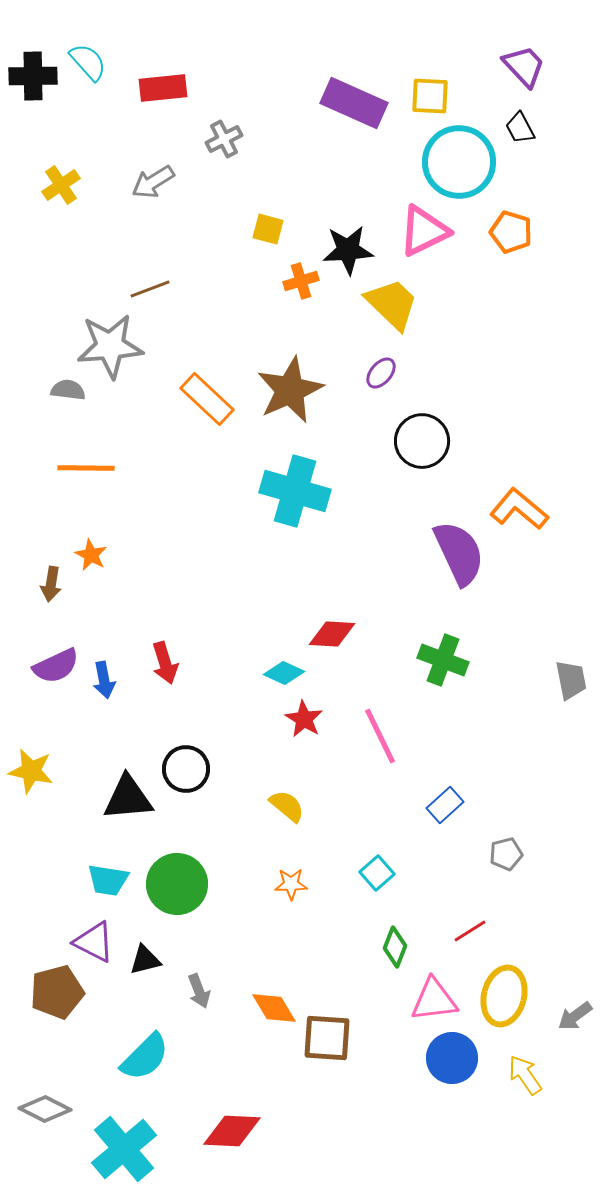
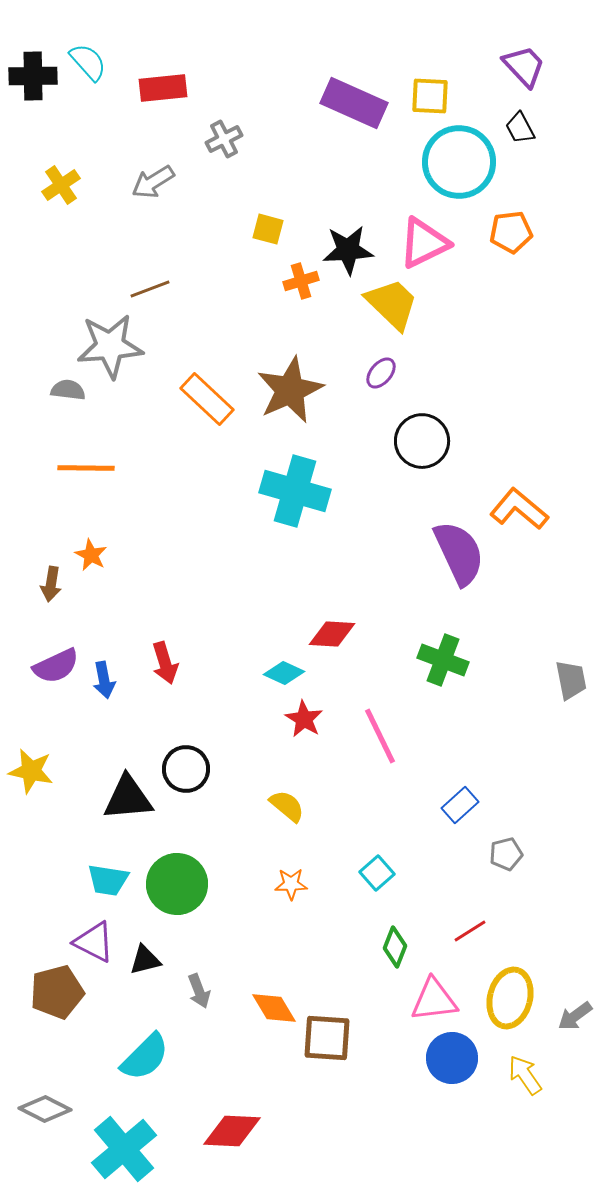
pink triangle at (424, 231): moved 12 px down
orange pentagon at (511, 232): rotated 24 degrees counterclockwise
blue rectangle at (445, 805): moved 15 px right
yellow ellipse at (504, 996): moved 6 px right, 2 px down
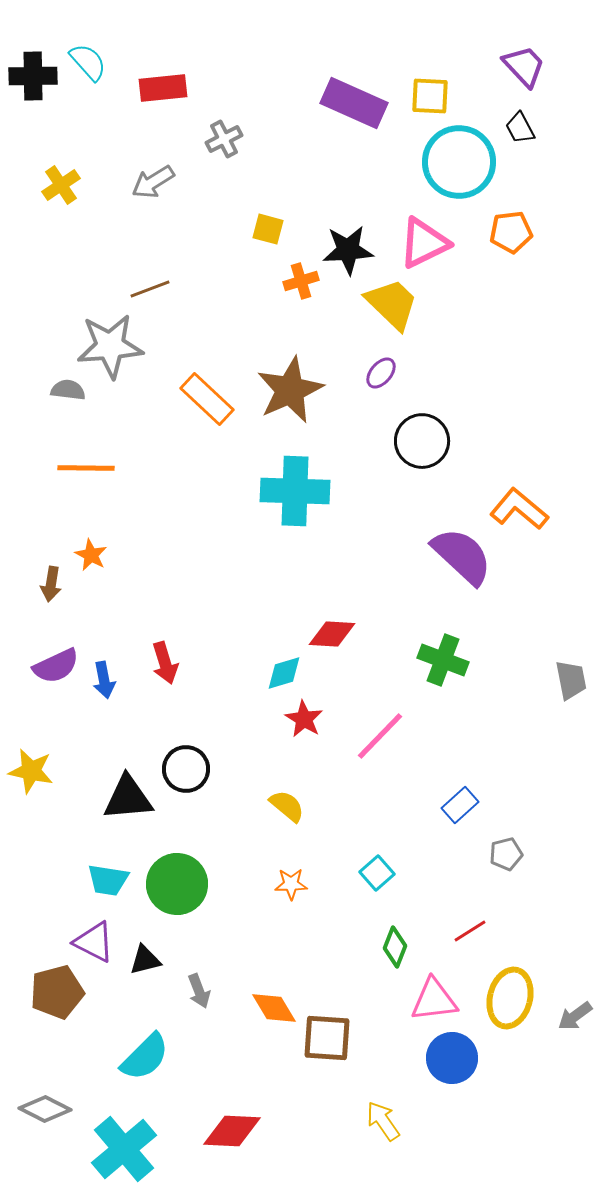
cyan cross at (295, 491): rotated 14 degrees counterclockwise
purple semicircle at (459, 553): moved 3 px right, 3 px down; rotated 22 degrees counterclockwise
cyan diamond at (284, 673): rotated 42 degrees counterclockwise
pink line at (380, 736): rotated 70 degrees clockwise
yellow arrow at (525, 1075): moved 142 px left, 46 px down
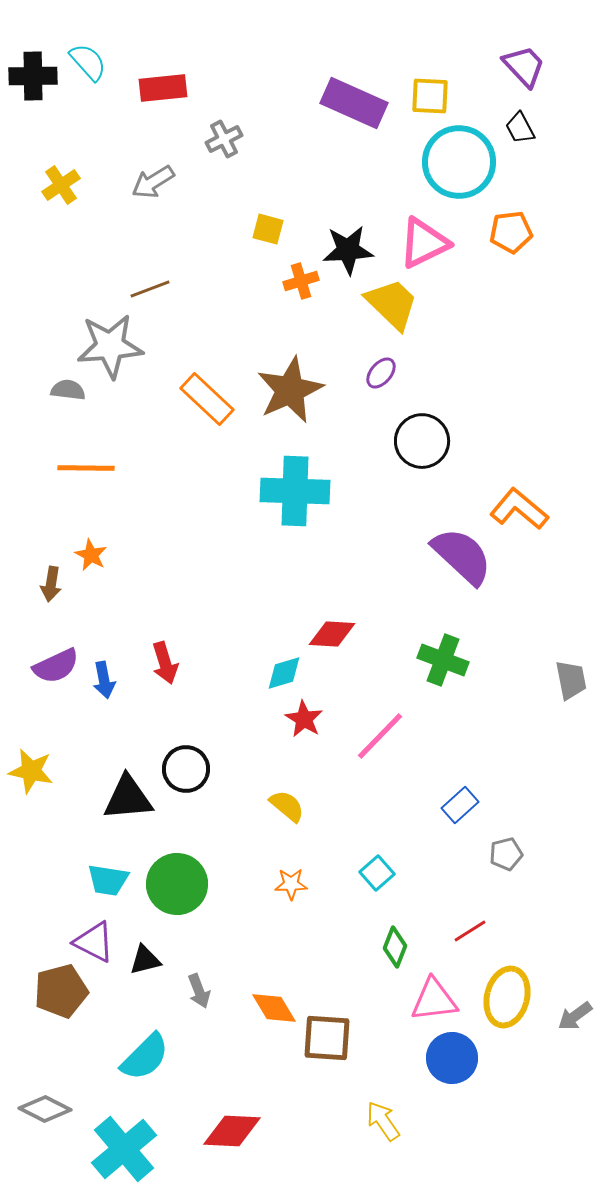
brown pentagon at (57, 992): moved 4 px right, 1 px up
yellow ellipse at (510, 998): moved 3 px left, 1 px up
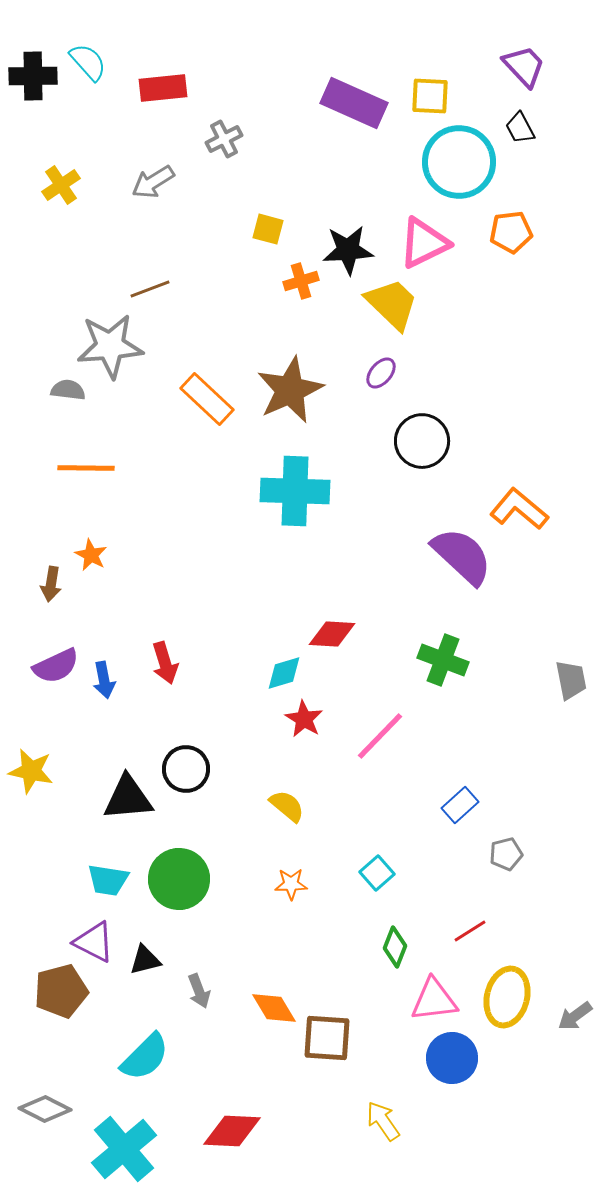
green circle at (177, 884): moved 2 px right, 5 px up
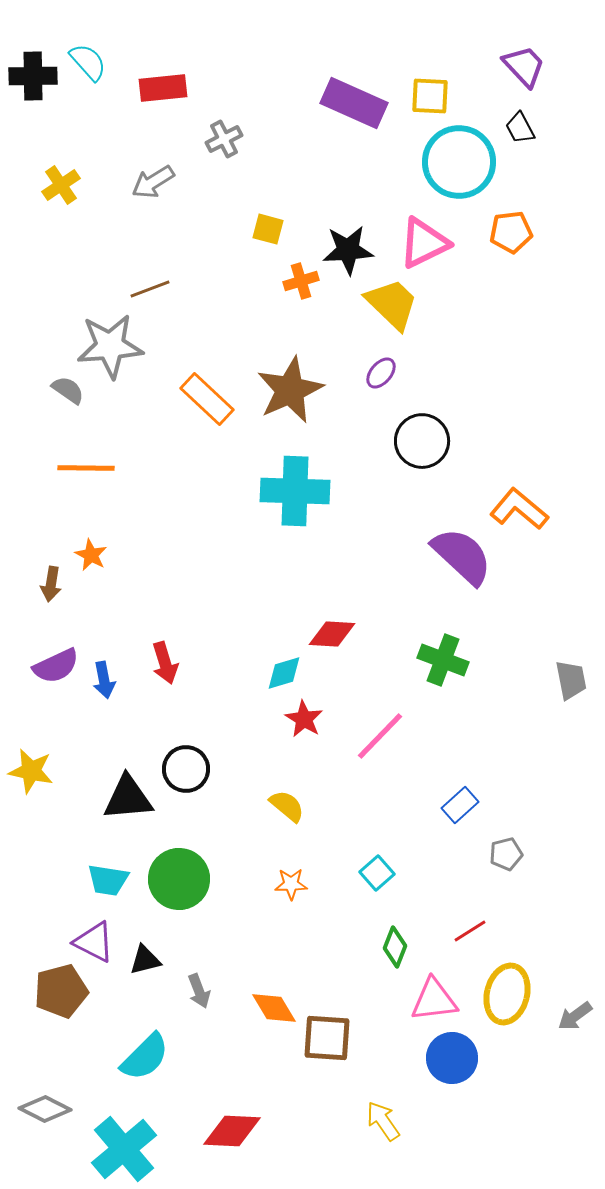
gray semicircle at (68, 390): rotated 28 degrees clockwise
yellow ellipse at (507, 997): moved 3 px up
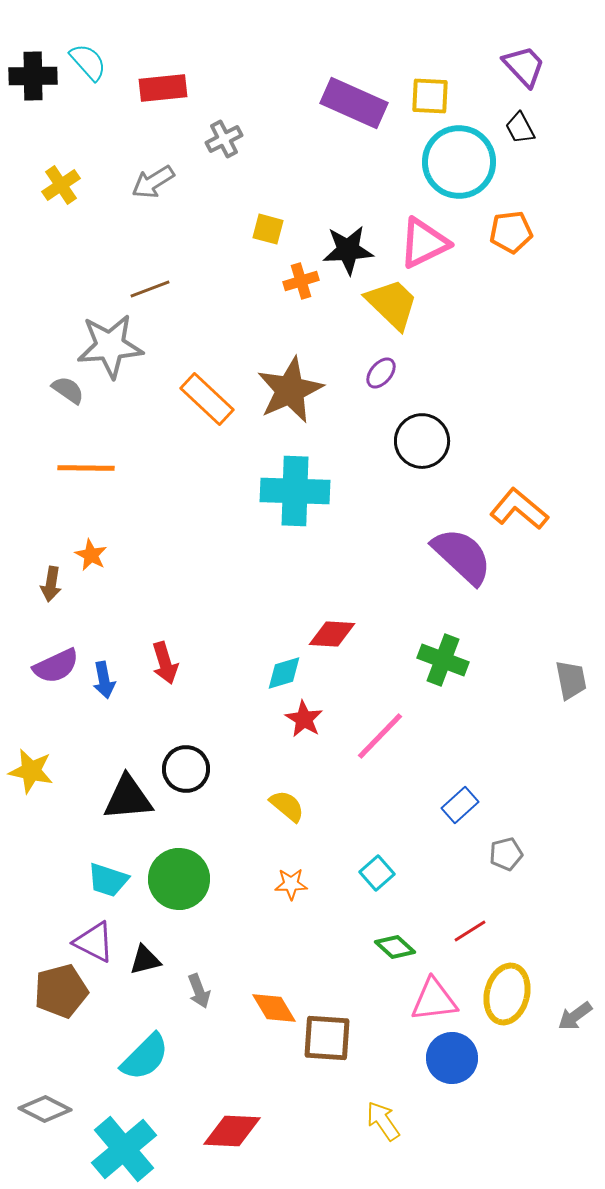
cyan trapezoid at (108, 880): rotated 9 degrees clockwise
green diamond at (395, 947): rotated 69 degrees counterclockwise
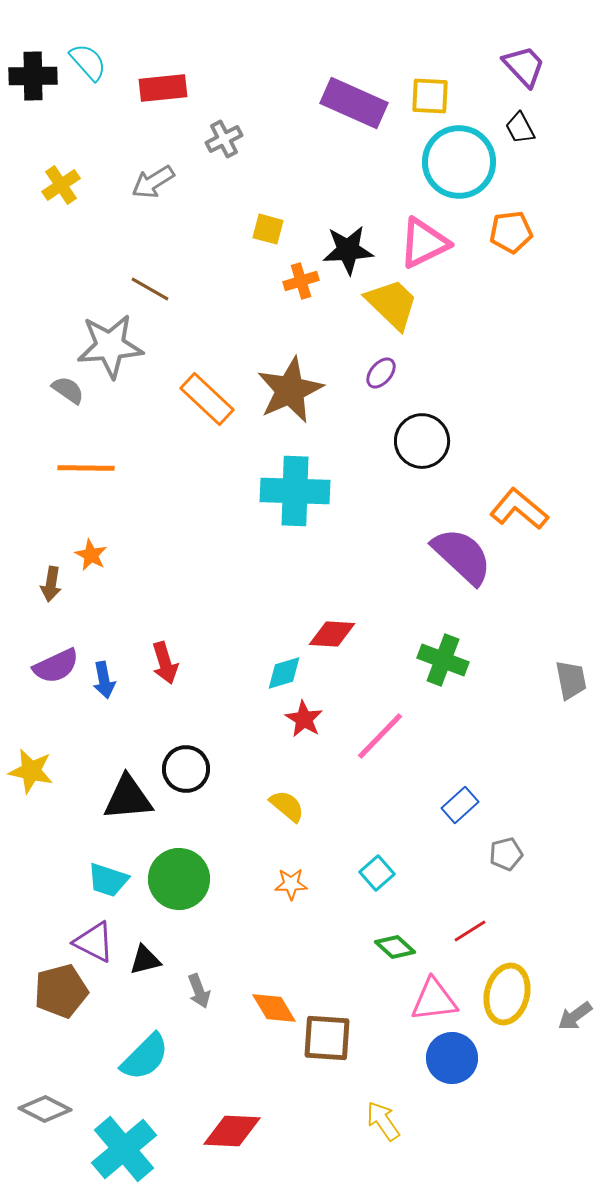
brown line at (150, 289): rotated 51 degrees clockwise
